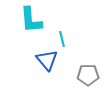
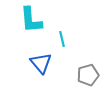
blue triangle: moved 6 px left, 3 px down
gray pentagon: rotated 15 degrees counterclockwise
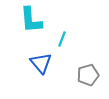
cyan line: rotated 35 degrees clockwise
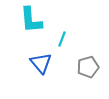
gray pentagon: moved 8 px up
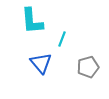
cyan L-shape: moved 1 px right, 1 px down
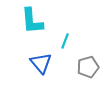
cyan line: moved 3 px right, 2 px down
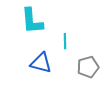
cyan line: rotated 21 degrees counterclockwise
blue triangle: rotated 35 degrees counterclockwise
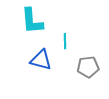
blue triangle: moved 3 px up
gray pentagon: rotated 10 degrees clockwise
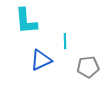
cyan L-shape: moved 6 px left
blue triangle: rotated 40 degrees counterclockwise
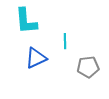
blue triangle: moved 5 px left, 2 px up
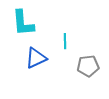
cyan L-shape: moved 3 px left, 2 px down
gray pentagon: moved 1 px up
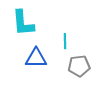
blue triangle: rotated 25 degrees clockwise
gray pentagon: moved 9 px left
